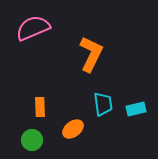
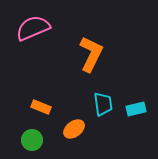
orange rectangle: moved 1 px right; rotated 66 degrees counterclockwise
orange ellipse: moved 1 px right
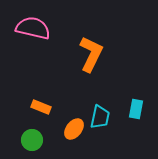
pink semicircle: rotated 36 degrees clockwise
cyan trapezoid: moved 3 px left, 13 px down; rotated 20 degrees clockwise
cyan rectangle: rotated 66 degrees counterclockwise
orange ellipse: rotated 15 degrees counterclockwise
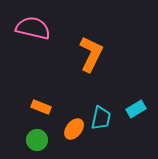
cyan rectangle: rotated 48 degrees clockwise
cyan trapezoid: moved 1 px right, 1 px down
green circle: moved 5 px right
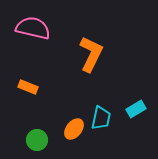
orange rectangle: moved 13 px left, 20 px up
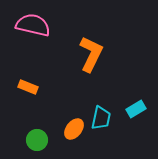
pink semicircle: moved 3 px up
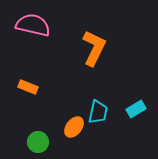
orange L-shape: moved 3 px right, 6 px up
cyan trapezoid: moved 3 px left, 6 px up
orange ellipse: moved 2 px up
green circle: moved 1 px right, 2 px down
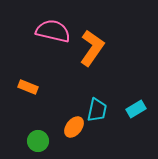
pink semicircle: moved 20 px right, 6 px down
orange L-shape: moved 2 px left; rotated 9 degrees clockwise
cyan trapezoid: moved 1 px left, 2 px up
green circle: moved 1 px up
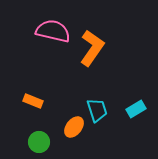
orange rectangle: moved 5 px right, 14 px down
cyan trapezoid: rotated 30 degrees counterclockwise
green circle: moved 1 px right, 1 px down
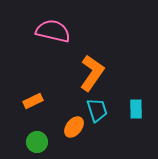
orange L-shape: moved 25 px down
orange rectangle: rotated 48 degrees counterclockwise
cyan rectangle: rotated 60 degrees counterclockwise
green circle: moved 2 px left
